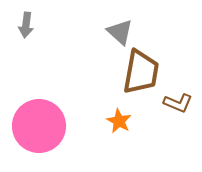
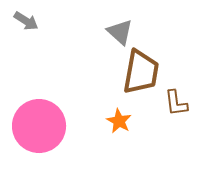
gray arrow: moved 4 px up; rotated 65 degrees counterclockwise
brown L-shape: moved 2 px left; rotated 60 degrees clockwise
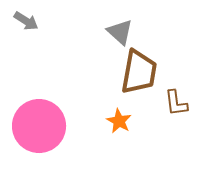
brown trapezoid: moved 2 px left
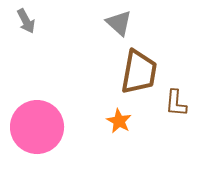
gray arrow: rotated 30 degrees clockwise
gray triangle: moved 1 px left, 9 px up
brown L-shape: rotated 12 degrees clockwise
pink circle: moved 2 px left, 1 px down
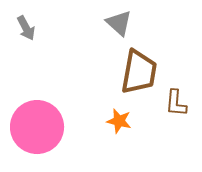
gray arrow: moved 7 px down
orange star: rotated 15 degrees counterclockwise
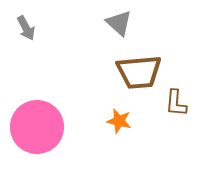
brown trapezoid: rotated 75 degrees clockwise
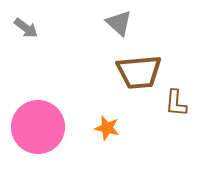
gray arrow: rotated 25 degrees counterclockwise
orange star: moved 12 px left, 7 px down
pink circle: moved 1 px right
